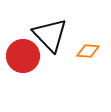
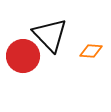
orange diamond: moved 3 px right
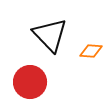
red circle: moved 7 px right, 26 px down
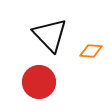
red circle: moved 9 px right
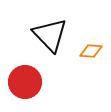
red circle: moved 14 px left
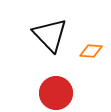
red circle: moved 31 px right, 11 px down
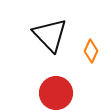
orange diamond: rotated 70 degrees counterclockwise
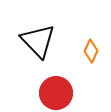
black triangle: moved 12 px left, 6 px down
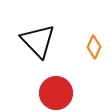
orange diamond: moved 3 px right, 4 px up
